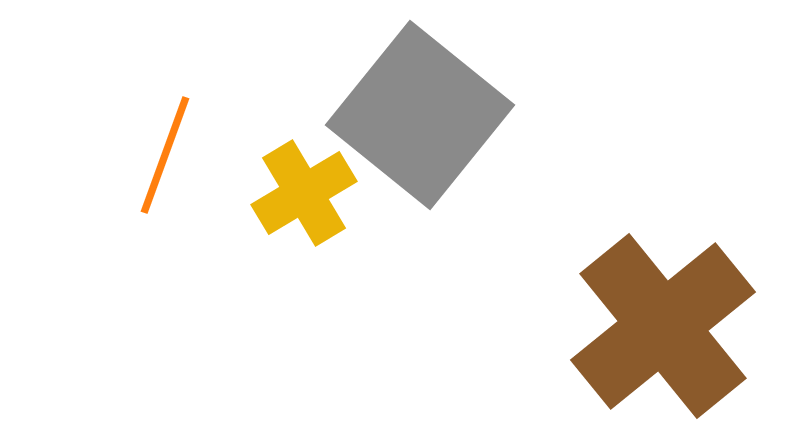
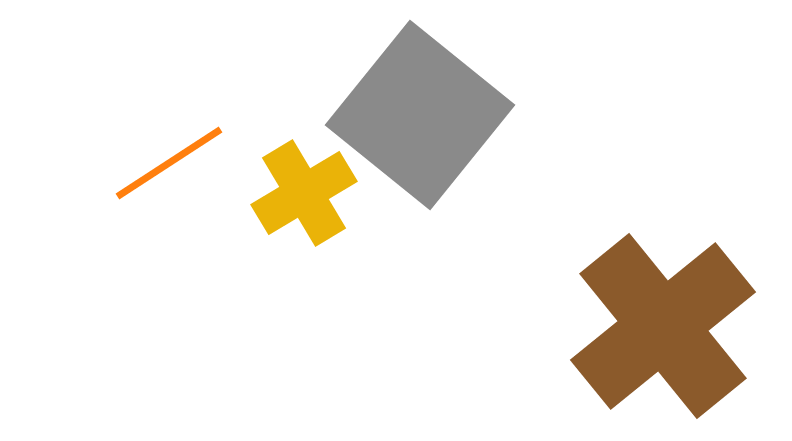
orange line: moved 4 px right, 8 px down; rotated 37 degrees clockwise
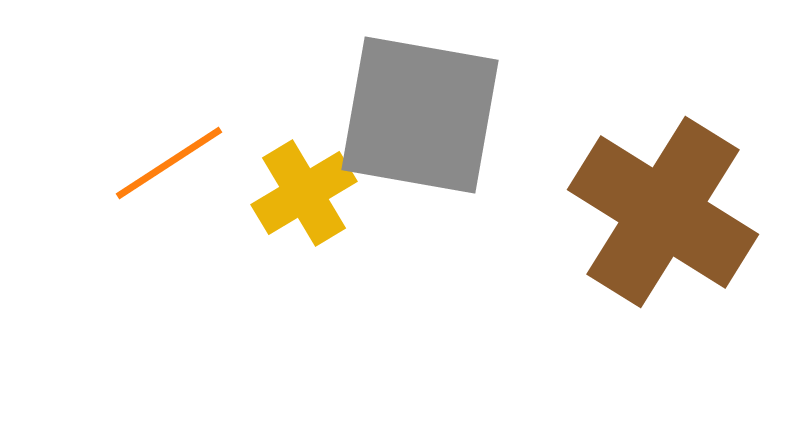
gray square: rotated 29 degrees counterclockwise
brown cross: moved 114 px up; rotated 19 degrees counterclockwise
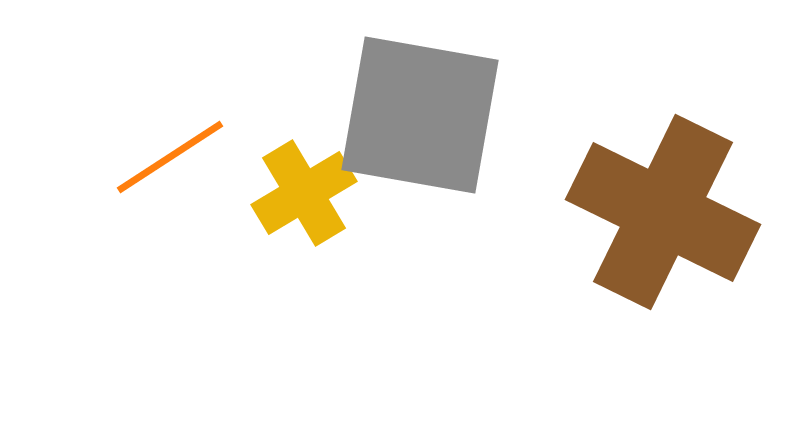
orange line: moved 1 px right, 6 px up
brown cross: rotated 6 degrees counterclockwise
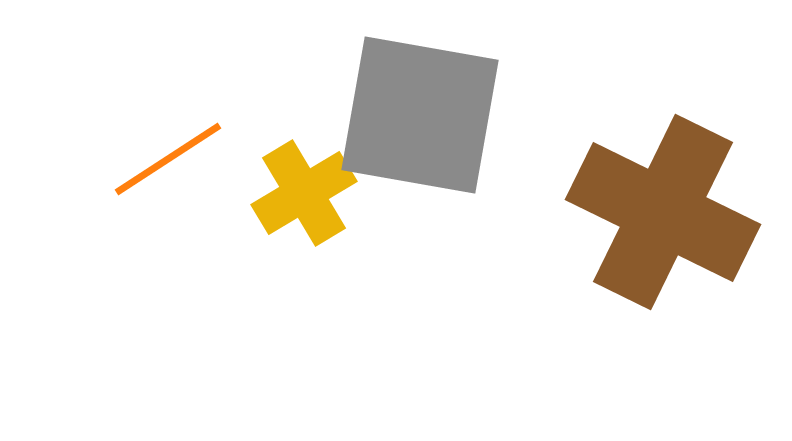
orange line: moved 2 px left, 2 px down
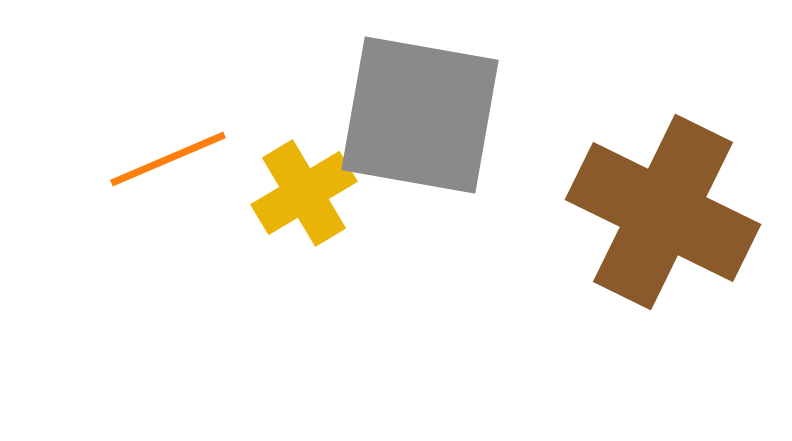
orange line: rotated 10 degrees clockwise
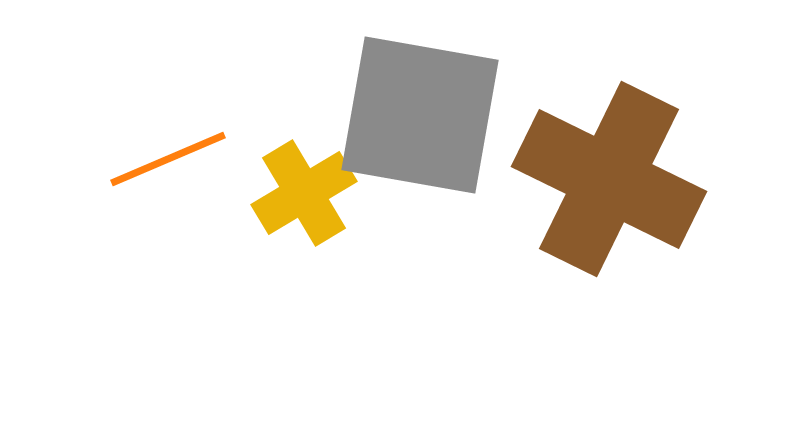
brown cross: moved 54 px left, 33 px up
